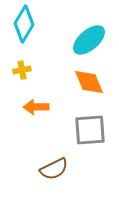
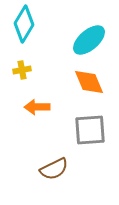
orange arrow: moved 1 px right
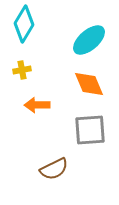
orange diamond: moved 2 px down
orange arrow: moved 2 px up
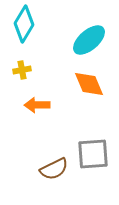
gray square: moved 3 px right, 24 px down
